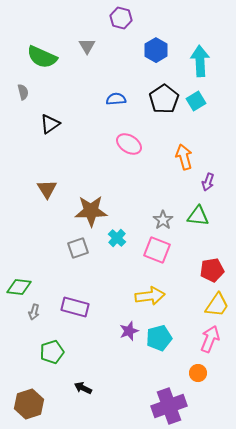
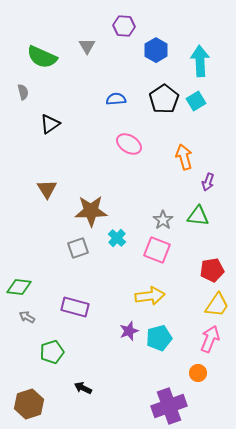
purple hexagon: moved 3 px right, 8 px down; rotated 10 degrees counterclockwise
gray arrow: moved 7 px left, 5 px down; rotated 105 degrees clockwise
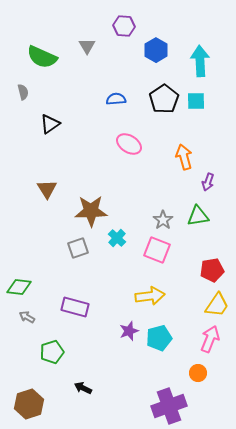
cyan square: rotated 30 degrees clockwise
green triangle: rotated 15 degrees counterclockwise
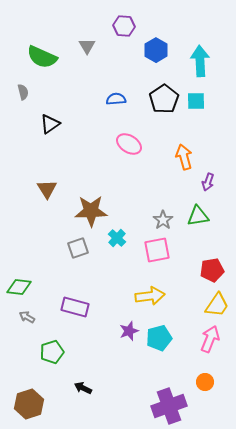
pink square: rotated 32 degrees counterclockwise
orange circle: moved 7 px right, 9 px down
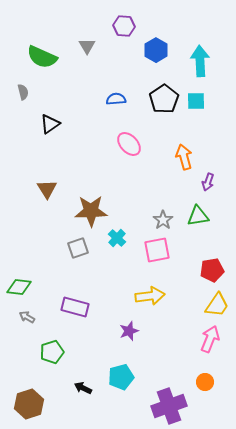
pink ellipse: rotated 15 degrees clockwise
cyan pentagon: moved 38 px left, 39 px down
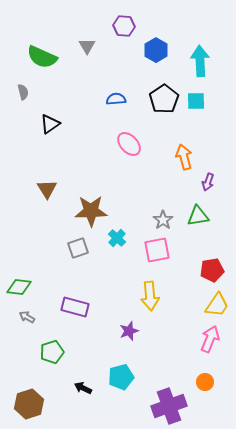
yellow arrow: rotated 92 degrees clockwise
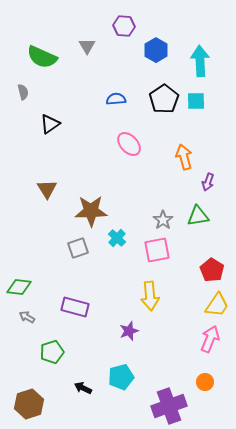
red pentagon: rotated 30 degrees counterclockwise
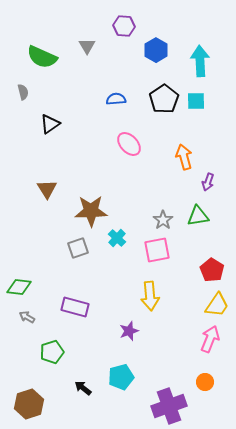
black arrow: rotated 12 degrees clockwise
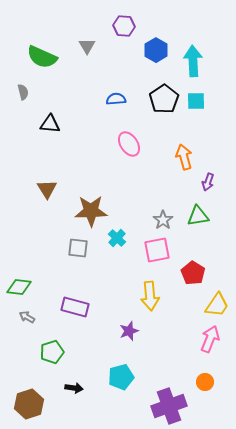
cyan arrow: moved 7 px left
black triangle: rotated 40 degrees clockwise
pink ellipse: rotated 10 degrees clockwise
gray square: rotated 25 degrees clockwise
red pentagon: moved 19 px left, 3 px down
black arrow: moved 9 px left; rotated 150 degrees clockwise
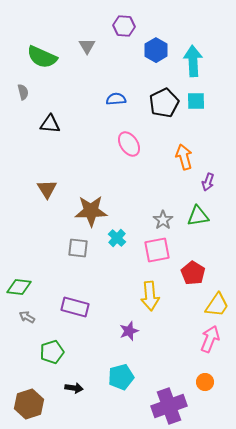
black pentagon: moved 4 px down; rotated 8 degrees clockwise
